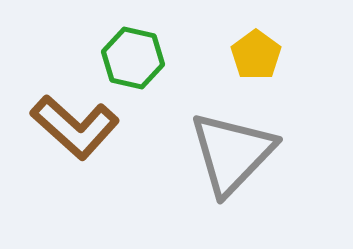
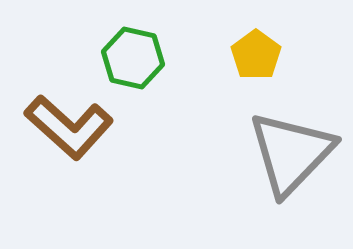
brown L-shape: moved 6 px left
gray triangle: moved 59 px right
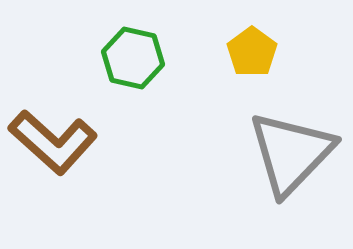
yellow pentagon: moved 4 px left, 3 px up
brown L-shape: moved 16 px left, 15 px down
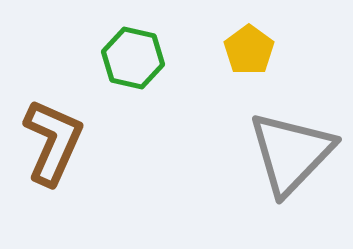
yellow pentagon: moved 3 px left, 2 px up
brown L-shape: rotated 108 degrees counterclockwise
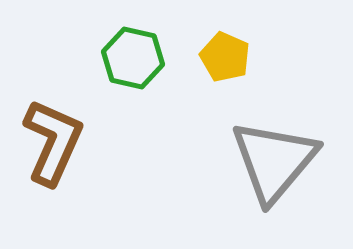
yellow pentagon: moved 24 px left, 7 px down; rotated 12 degrees counterclockwise
gray triangle: moved 17 px left, 8 px down; rotated 4 degrees counterclockwise
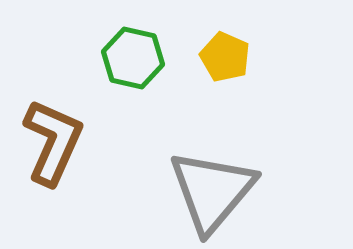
gray triangle: moved 62 px left, 30 px down
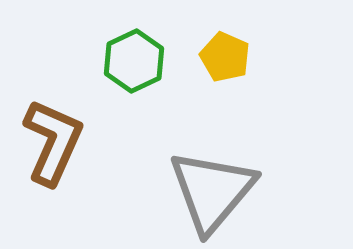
green hexagon: moved 1 px right, 3 px down; rotated 22 degrees clockwise
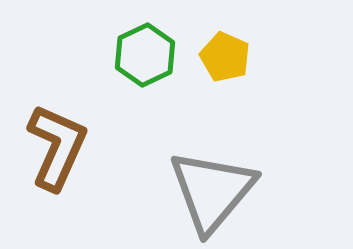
green hexagon: moved 11 px right, 6 px up
brown L-shape: moved 4 px right, 5 px down
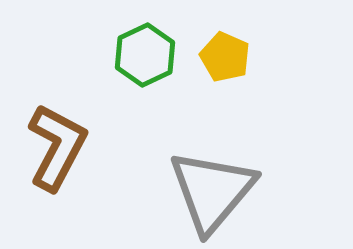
brown L-shape: rotated 4 degrees clockwise
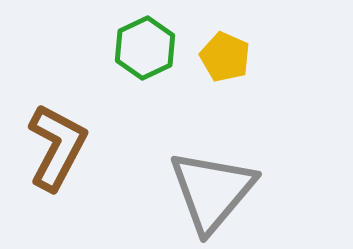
green hexagon: moved 7 px up
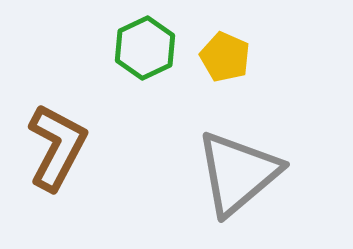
gray triangle: moved 26 px right, 18 px up; rotated 10 degrees clockwise
